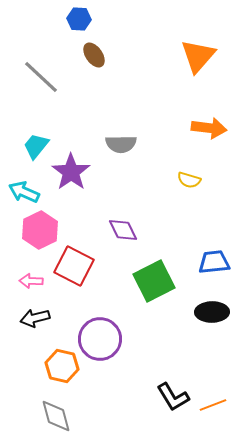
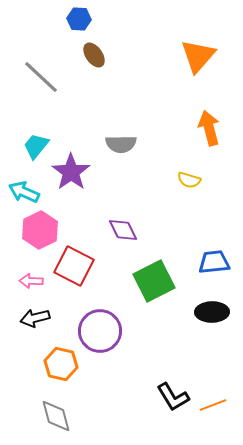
orange arrow: rotated 112 degrees counterclockwise
purple circle: moved 8 px up
orange hexagon: moved 1 px left, 2 px up
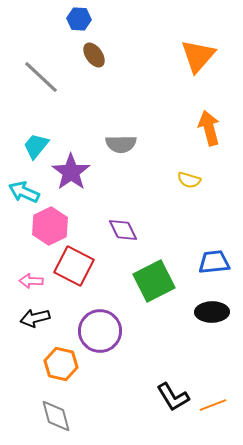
pink hexagon: moved 10 px right, 4 px up
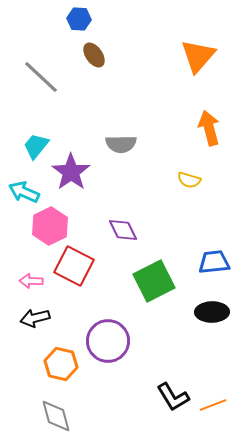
purple circle: moved 8 px right, 10 px down
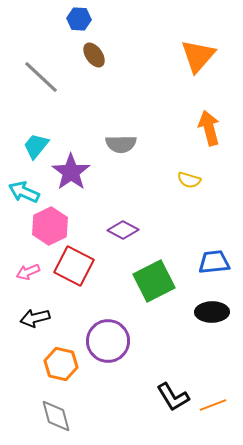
purple diamond: rotated 36 degrees counterclockwise
pink arrow: moved 3 px left, 9 px up; rotated 25 degrees counterclockwise
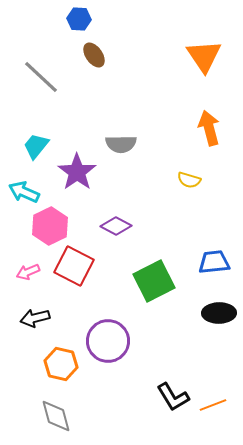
orange triangle: moved 6 px right; rotated 15 degrees counterclockwise
purple star: moved 6 px right
purple diamond: moved 7 px left, 4 px up
black ellipse: moved 7 px right, 1 px down
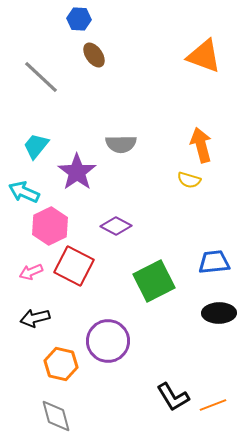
orange triangle: rotated 36 degrees counterclockwise
orange arrow: moved 8 px left, 17 px down
pink arrow: moved 3 px right
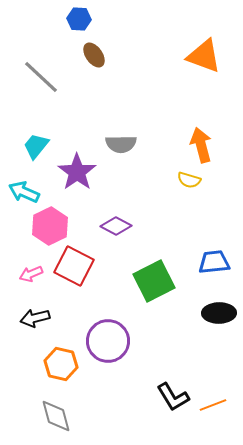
pink arrow: moved 2 px down
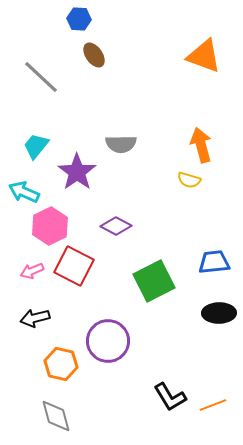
pink arrow: moved 1 px right, 3 px up
black L-shape: moved 3 px left
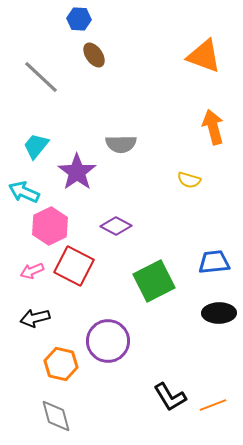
orange arrow: moved 12 px right, 18 px up
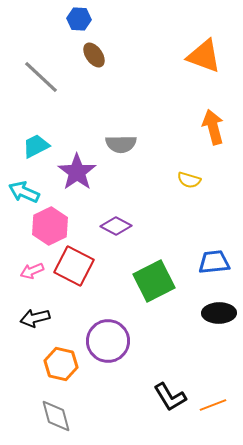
cyan trapezoid: rotated 24 degrees clockwise
